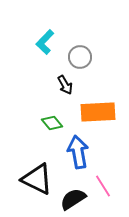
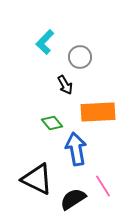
blue arrow: moved 2 px left, 3 px up
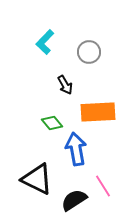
gray circle: moved 9 px right, 5 px up
black semicircle: moved 1 px right, 1 px down
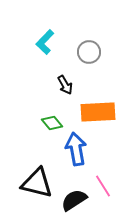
black triangle: moved 4 px down; rotated 12 degrees counterclockwise
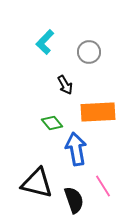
black semicircle: rotated 104 degrees clockwise
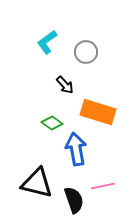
cyan L-shape: moved 2 px right; rotated 10 degrees clockwise
gray circle: moved 3 px left
black arrow: rotated 12 degrees counterclockwise
orange rectangle: rotated 20 degrees clockwise
green diamond: rotated 15 degrees counterclockwise
pink line: rotated 70 degrees counterclockwise
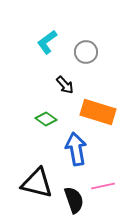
green diamond: moved 6 px left, 4 px up
